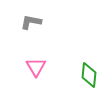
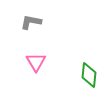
pink triangle: moved 5 px up
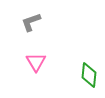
gray L-shape: rotated 30 degrees counterclockwise
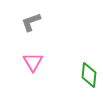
pink triangle: moved 3 px left
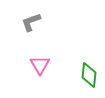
pink triangle: moved 7 px right, 3 px down
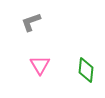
green diamond: moved 3 px left, 5 px up
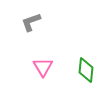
pink triangle: moved 3 px right, 2 px down
